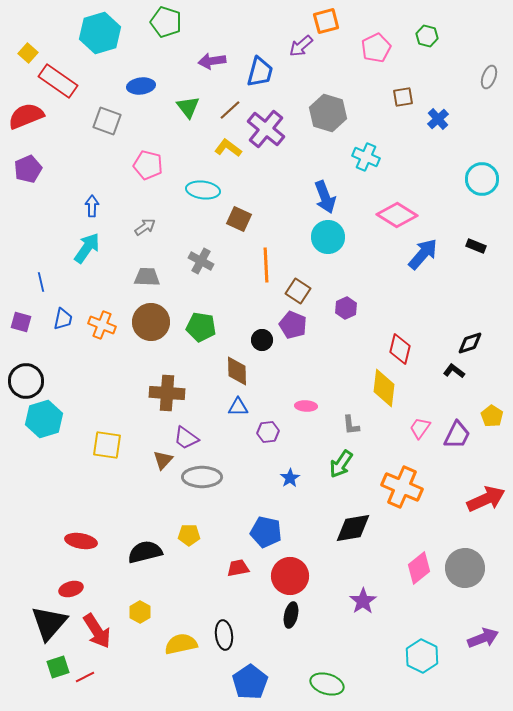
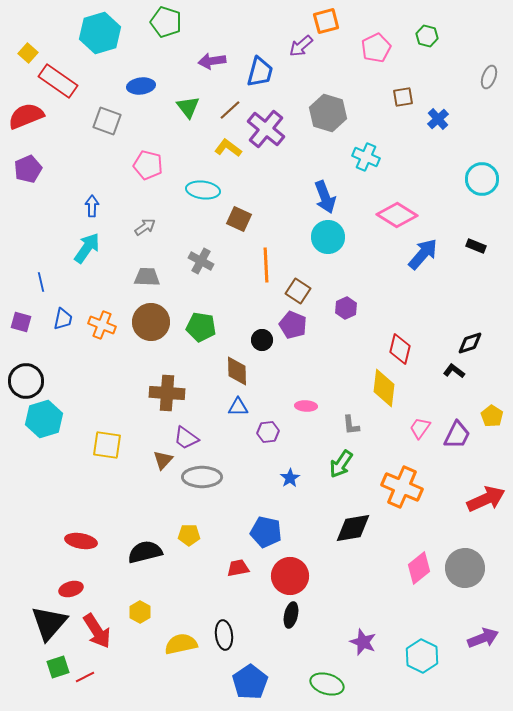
purple star at (363, 601): moved 41 px down; rotated 16 degrees counterclockwise
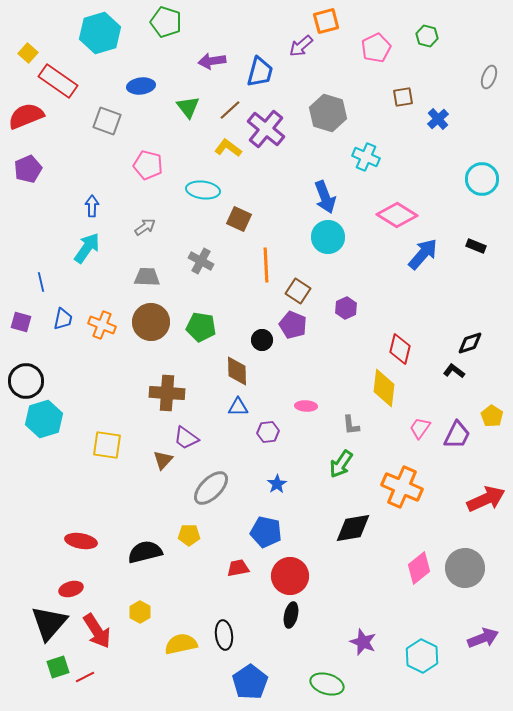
gray ellipse at (202, 477): moved 9 px right, 11 px down; rotated 45 degrees counterclockwise
blue star at (290, 478): moved 13 px left, 6 px down
